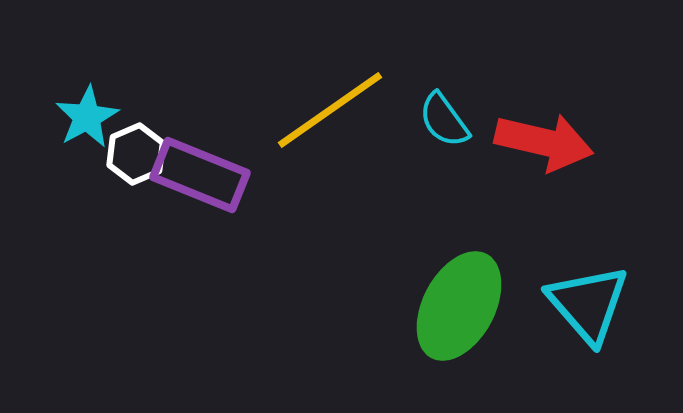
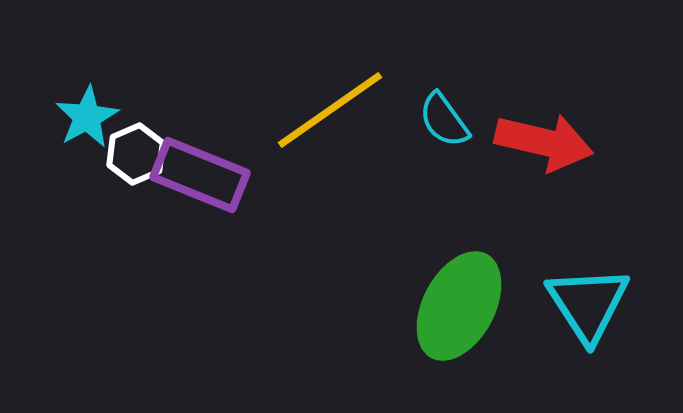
cyan triangle: rotated 8 degrees clockwise
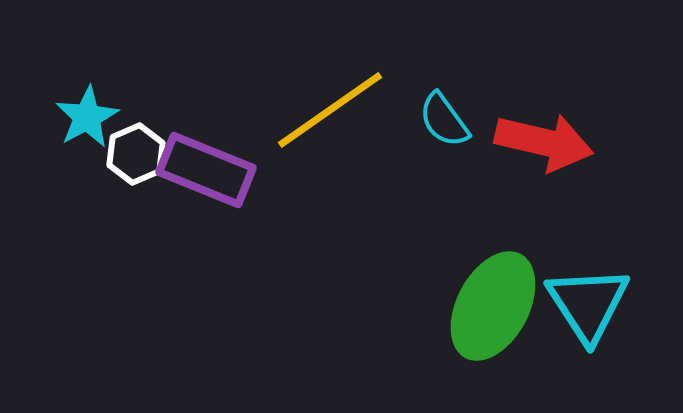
purple rectangle: moved 6 px right, 5 px up
green ellipse: moved 34 px right
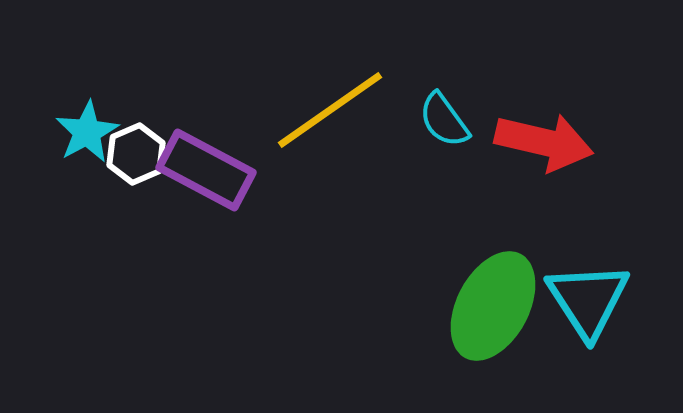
cyan star: moved 15 px down
purple rectangle: rotated 6 degrees clockwise
cyan triangle: moved 4 px up
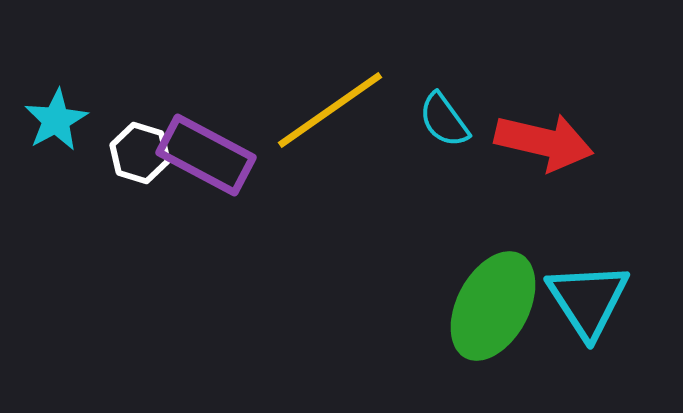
cyan star: moved 31 px left, 12 px up
white hexagon: moved 4 px right, 1 px up; rotated 20 degrees counterclockwise
purple rectangle: moved 15 px up
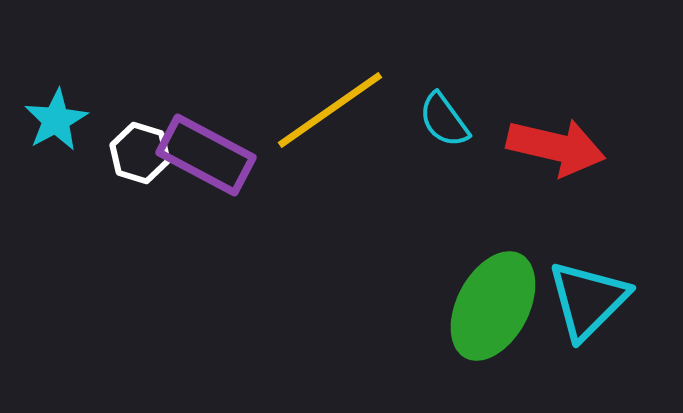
red arrow: moved 12 px right, 5 px down
cyan triangle: rotated 18 degrees clockwise
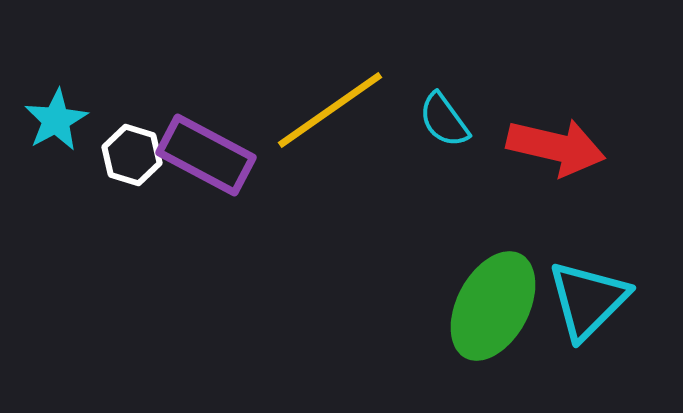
white hexagon: moved 8 px left, 2 px down
